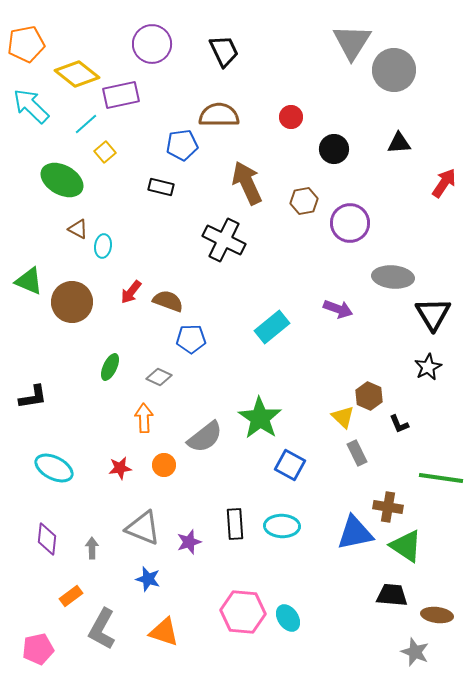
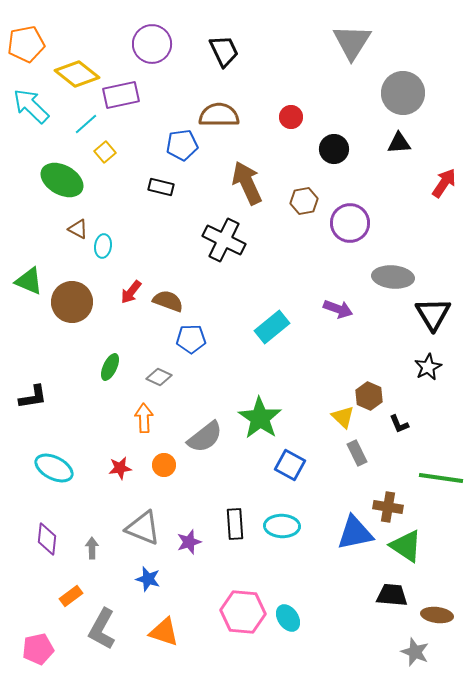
gray circle at (394, 70): moved 9 px right, 23 px down
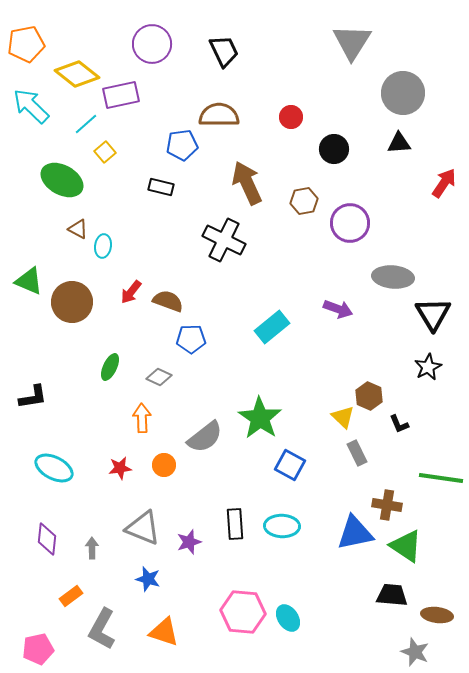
orange arrow at (144, 418): moved 2 px left
brown cross at (388, 507): moved 1 px left, 2 px up
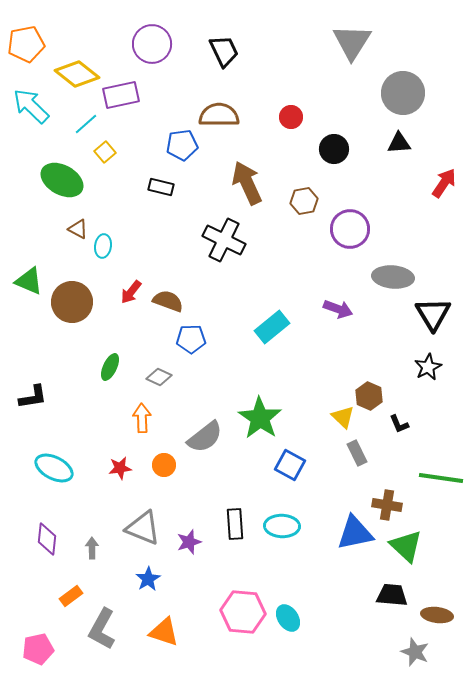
purple circle at (350, 223): moved 6 px down
green triangle at (406, 546): rotated 9 degrees clockwise
blue star at (148, 579): rotated 25 degrees clockwise
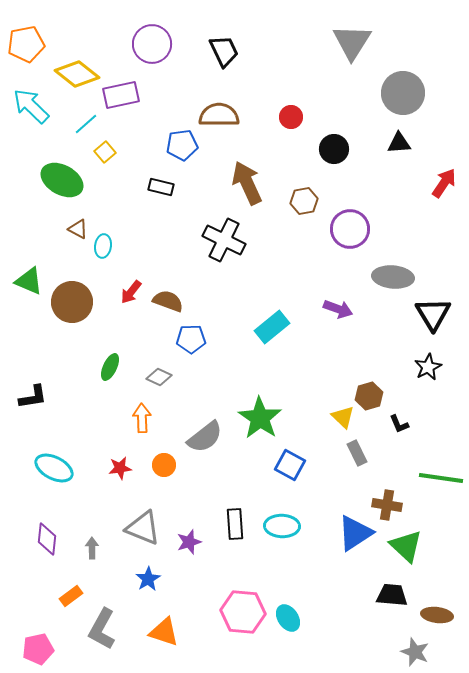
brown hexagon at (369, 396): rotated 20 degrees clockwise
blue triangle at (355, 533): rotated 21 degrees counterclockwise
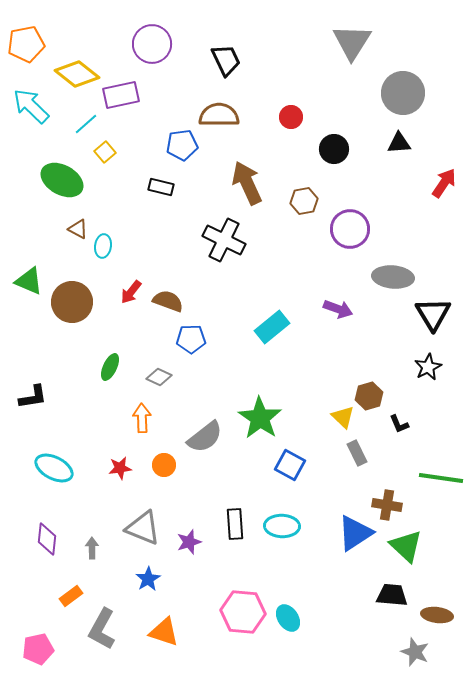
black trapezoid at (224, 51): moved 2 px right, 9 px down
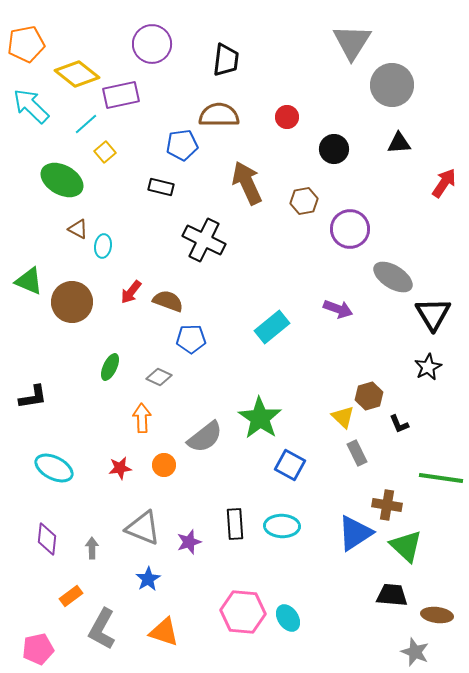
black trapezoid at (226, 60): rotated 32 degrees clockwise
gray circle at (403, 93): moved 11 px left, 8 px up
red circle at (291, 117): moved 4 px left
black cross at (224, 240): moved 20 px left
gray ellipse at (393, 277): rotated 27 degrees clockwise
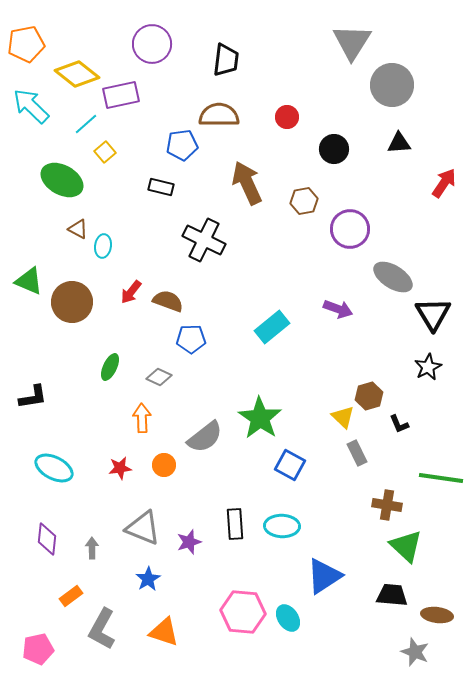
blue triangle at (355, 533): moved 31 px left, 43 px down
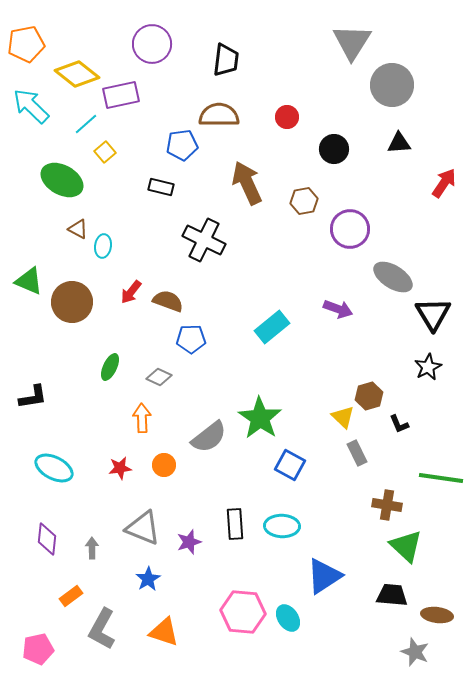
gray semicircle at (205, 437): moved 4 px right
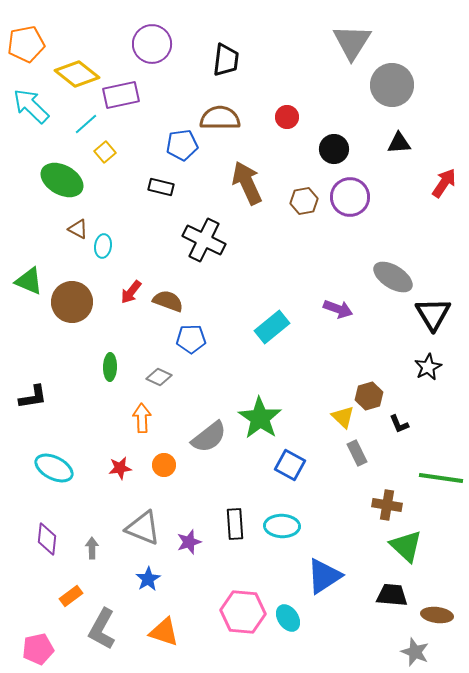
brown semicircle at (219, 115): moved 1 px right, 3 px down
purple circle at (350, 229): moved 32 px up
green ellipse at (110, 367): rotated 24 degrees counterclockwise
